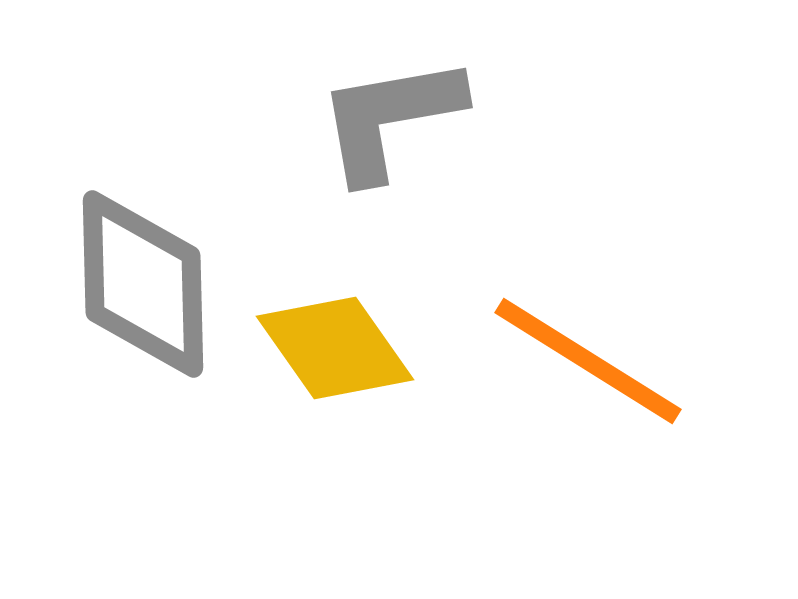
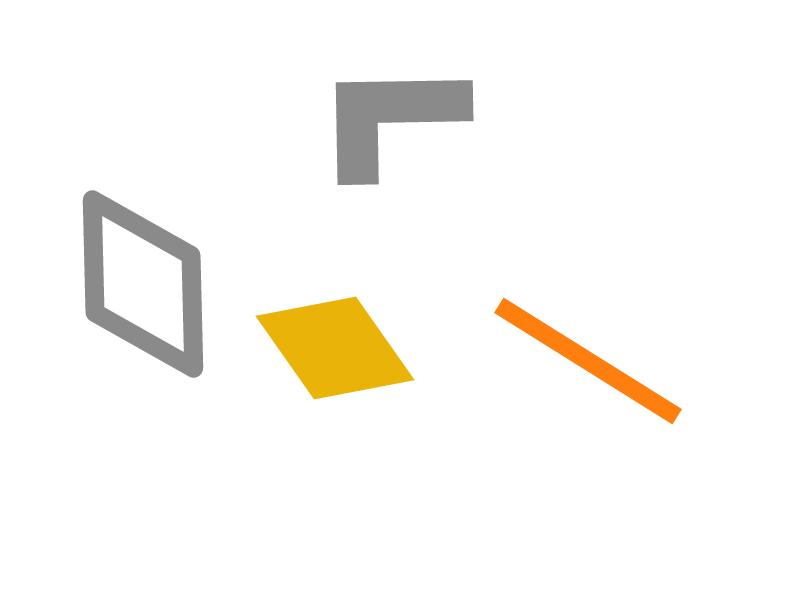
gray L-shape: rotated 9 degrees clockwise
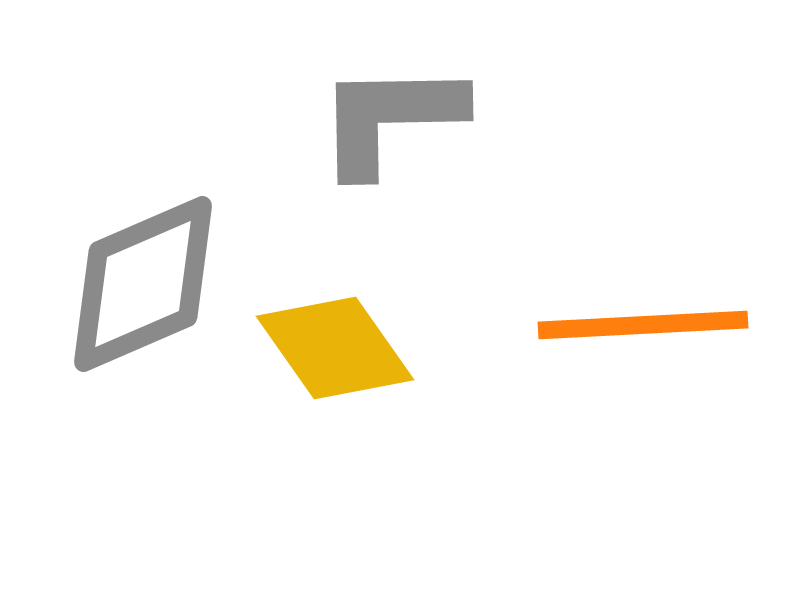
gray diamond: rotated 68 degrees clockwise
orange line: moved 55 px right, 36 px up; rotated 35 degrees counterclockwise
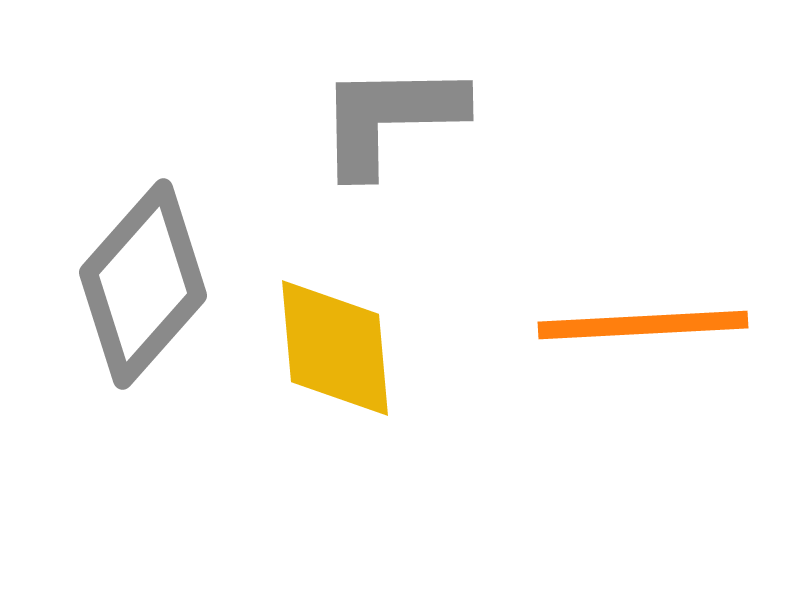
gray diamond: rotated 25 degrees counterclockwise
yellow diamond: rotated 30 degrees clockwise
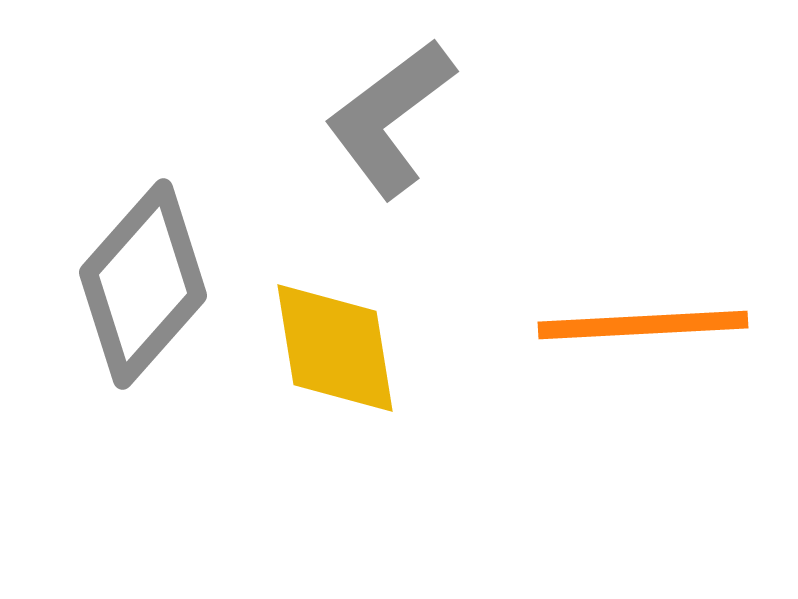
gray L-shape: rotated 36 degrees counterclockwise
yellow diamond: rotated 4 degrees counterclockwise
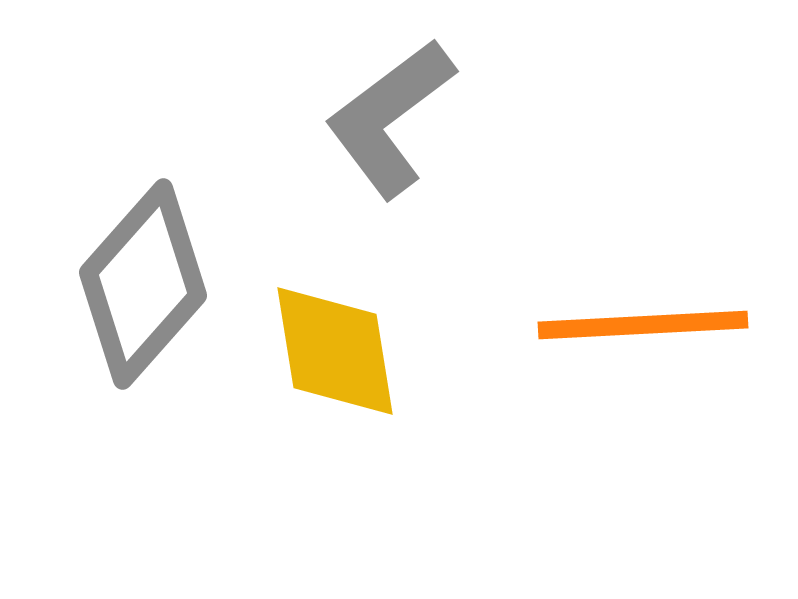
yellow diamond: moved 3 px down
